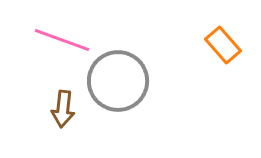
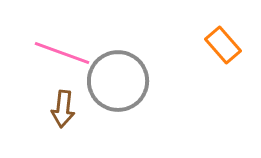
pink line: moved 13 px down
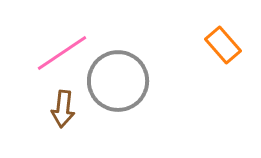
pink line: rotated 54 degrees counterclockwise
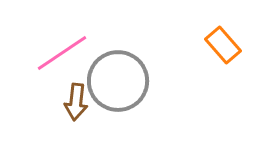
brown arrow: moved 13 px right, 7 px up
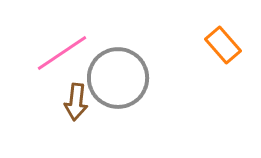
gray circle: moved 3 px up
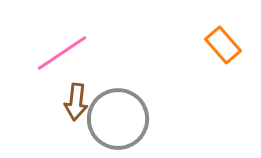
gray circle: moved 41 px down
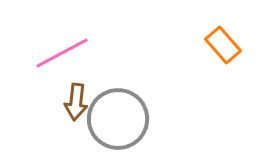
pink line: rotated 6 degrees clockwise
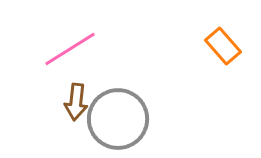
orange rectangle: moved 1 px down
pink line: moved 8 px right, 4 px up; rotated 4 degrees counterclockwise
